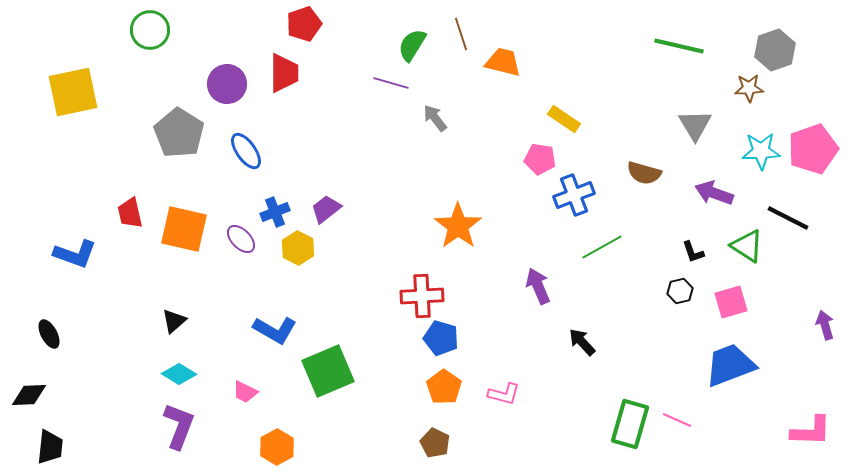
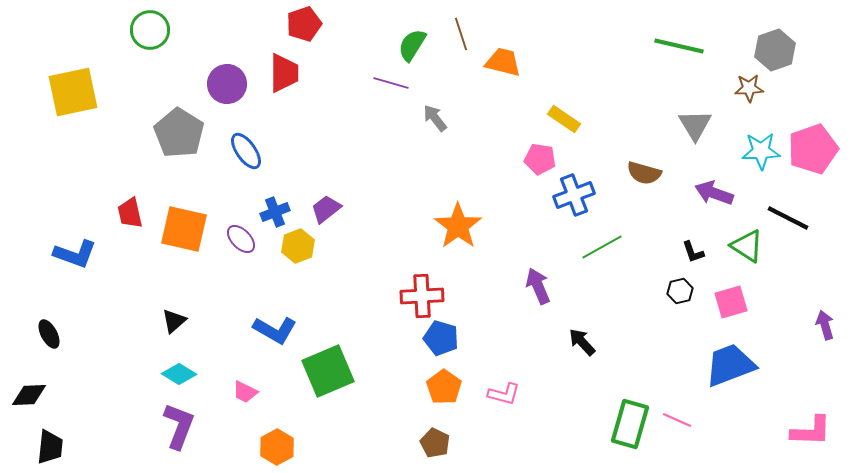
yellow hexagon at (298, 248): moved 2 px up; rotated 12 degrees clockwise
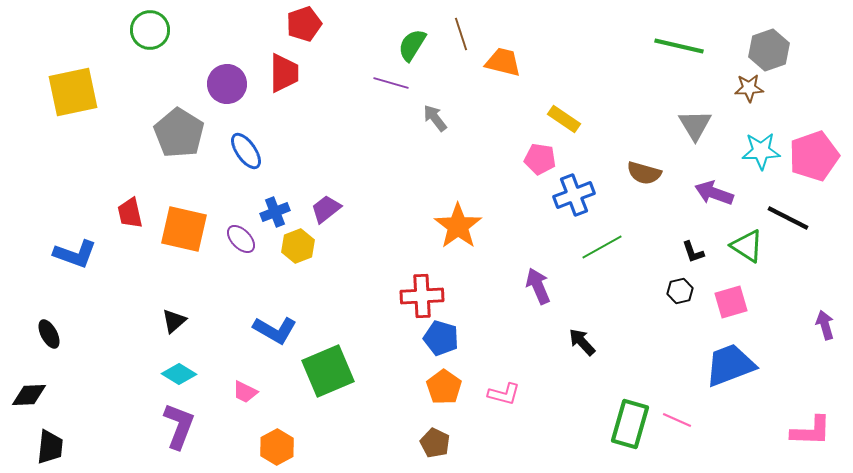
gray hexagon at (775, 50): moved 6 px left
pink pentagon at (813, 149): moved 1 px right, 7 px down
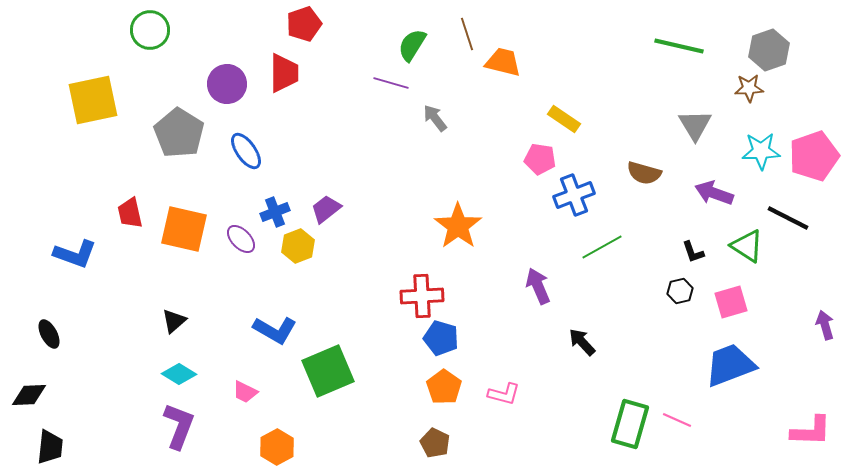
brown line at (461, 34): moved 6 px right
yellow square at (73, 92): moved 20 px right, 8 px down
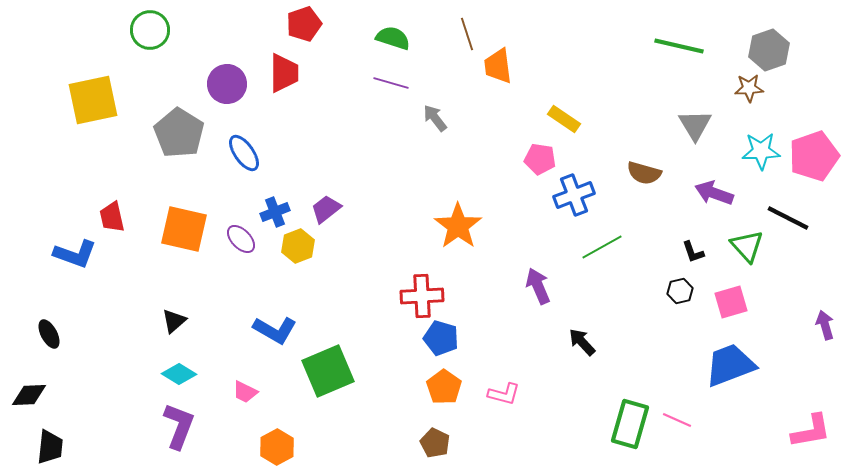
green semicircle at (412, 45): moved 19 px left, 7 px up; rotated 76 degrees clockwise
orange trapezoid at (503, 62): moved 5 px left, 4 px down; rotated 111 degrees counterclockwise
blue ellipse at (246, 151): moved 2 px left, 2 px down
red trapezoid at (130, 213): moved 18 px left, 4 px down
green triangle at (747, 246): rotated 15 degrees clockwise
pink L-shape at (811, 431): rotated 12 degrees counterclockwise
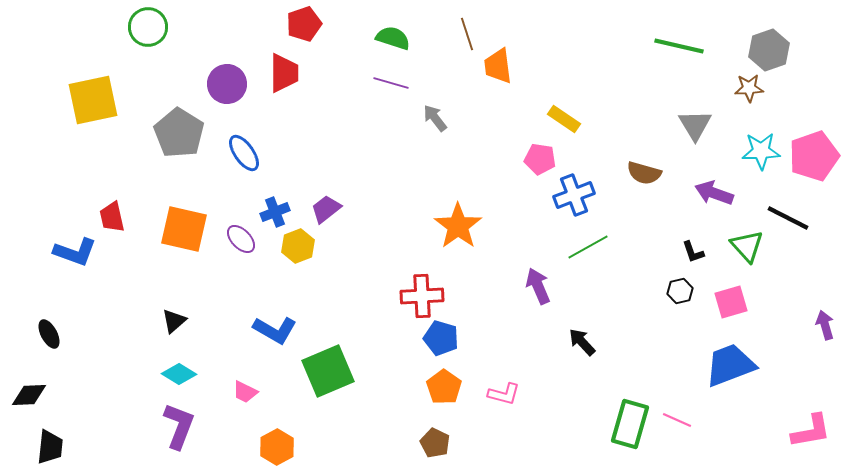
green circle at (150, 30): moved 2 px left, 3 px up
green line at (602, 247): moved 14 px left
blue L-shape at (75, 254): moved 2 px up
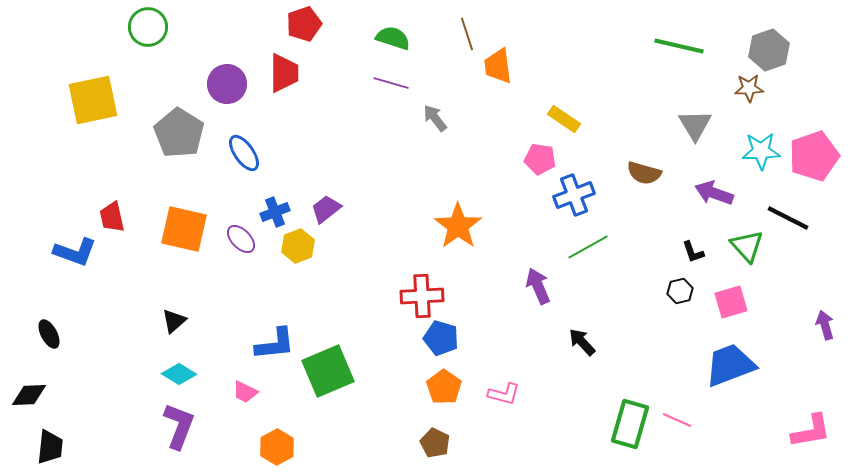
blue L-shape at (275, 330): moved 14 px down; rotated 36 degrees counterclockwise
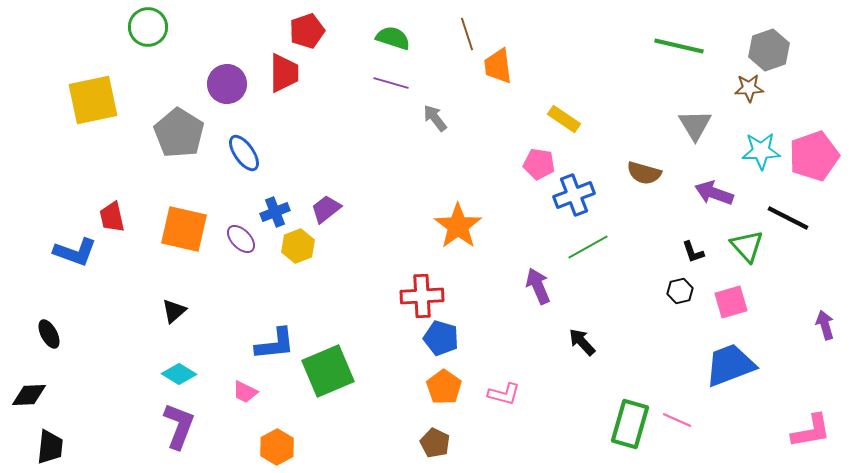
red pentagon at (304, 24): moved 3 px right, 7 px down
pink pentagon at (540, 159): moved 1 px left, 5 px down
black triangle at (174, 321): moved 10 px up
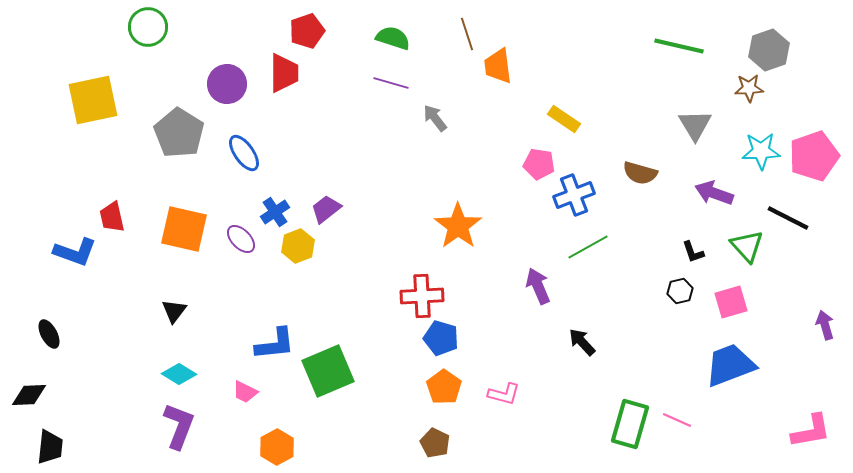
brown semicircle at (644, 173): moved 4 px left
blue cross at (275, 212): rotated 12 degrees counterclockwise
black triangle at (174, 311): rotated 12 degrees counterclockwise
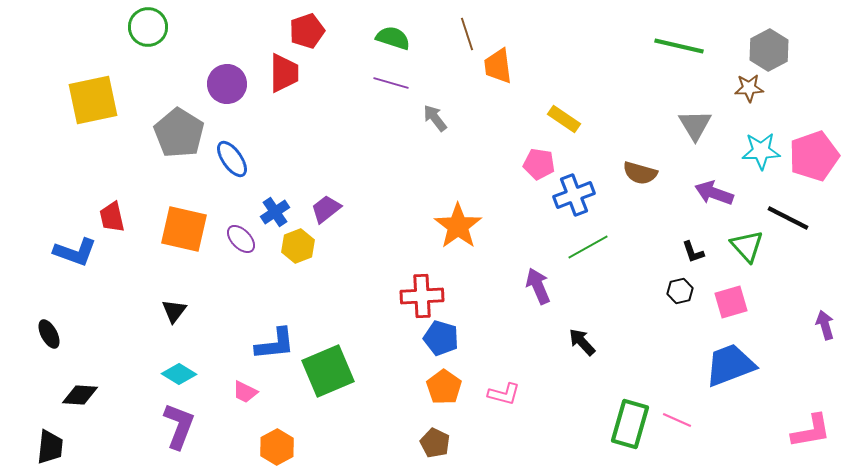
gray hexagon at (769, 50): rotated 9 degrees counterclockwise
blue ellipse at (244, 153): moved 12 px left, 6 px down
black diamond at (29, 395): moved 51 px right; rotated 6 degrees clockwise
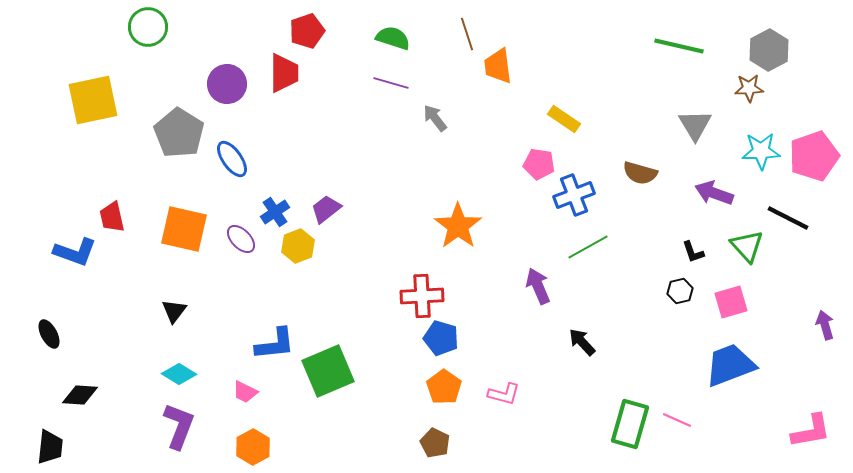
orange hexagon at (277, 447): moved 24 px left
